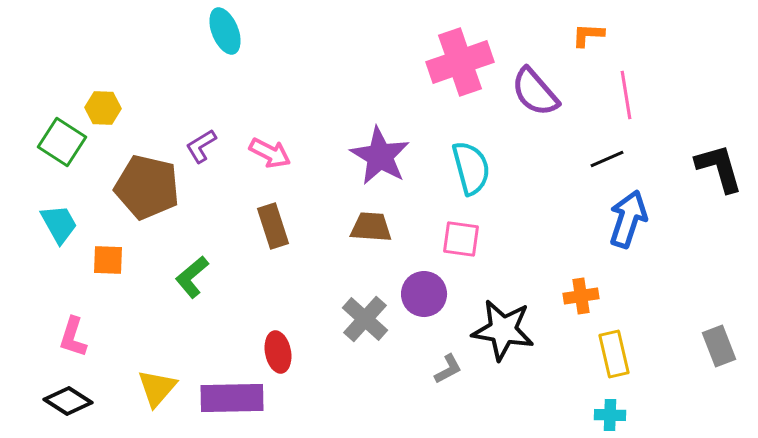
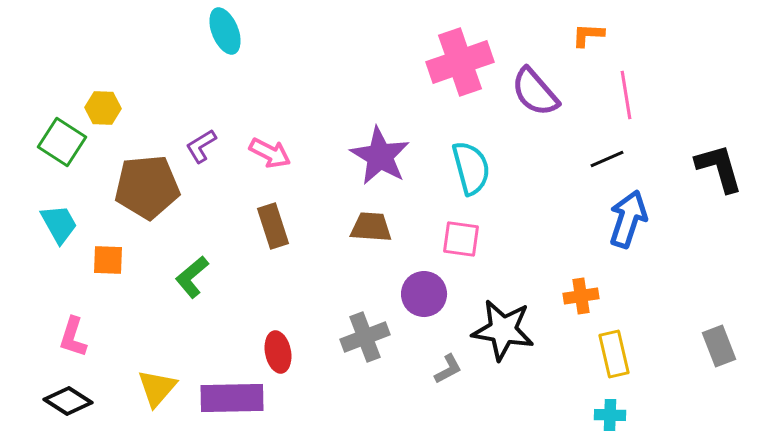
brown pentagon: rotated 18 degrees counterclockwise
gray cross: moved 18 px down; rotated 27 degrees clockwise
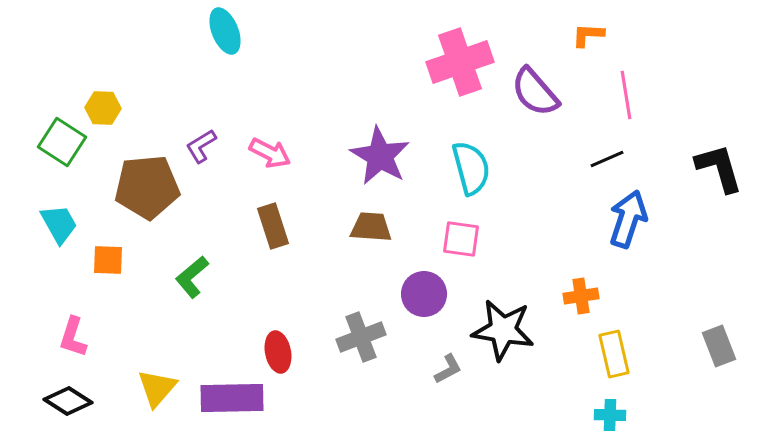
gray cross: moved 4 px left
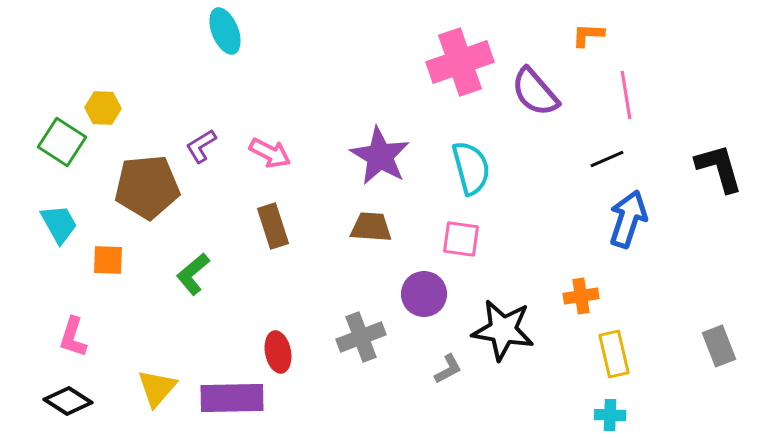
green L-shape: moved 1 px right, 3 px up
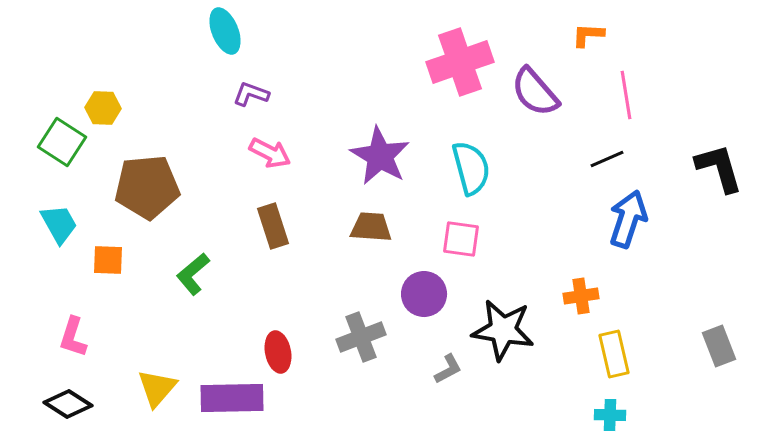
purple L-shape: moved 50 px right, 52 px up; rotated 51 degrees clockwise
black diamond: moved 3 px down
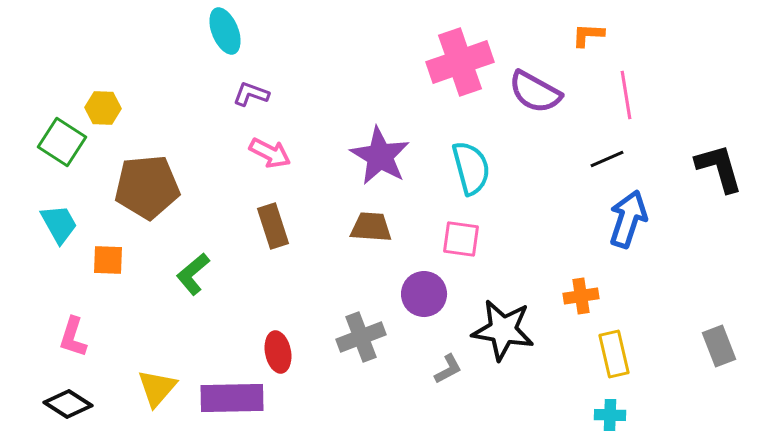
purple semicircle: rotated 20 degrees counterclockwise
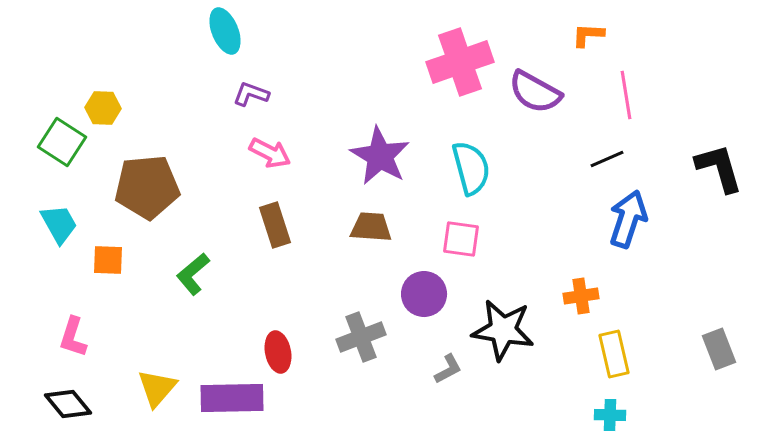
brown rectangle: moved 2 px right, 1 px up
gray rectangle: moved 3 px down
black diamond: rotated 18 degrees clockwise
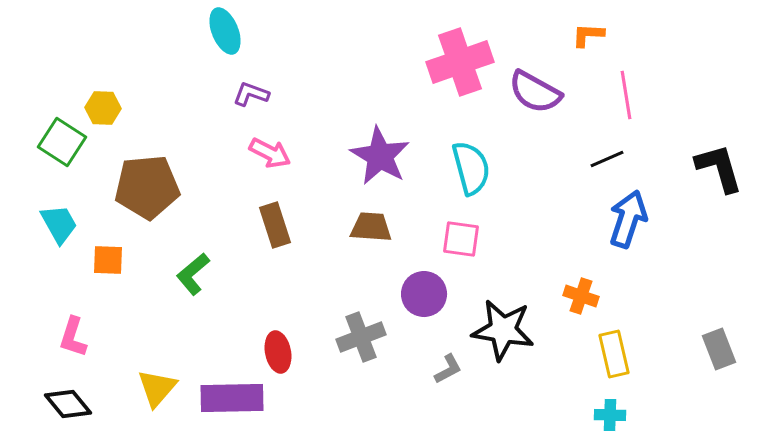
orange cross: rotated 28 degrees clockwise
